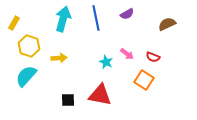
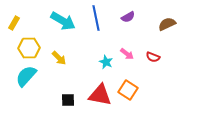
purple semicircle: moved 1 px right, 3 px down
cyan arrow: moved 2 px down; rotated 105 degrees clockwise
yellow hexagon: moved 2 px down; rotated 20 degrees counterclockwise
yellow arrow: rotated 49 degrees clockwise
orange square: moved 16 px left, 10 px down
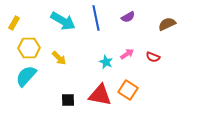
pink arrow: rotated 72 degrees counterclockwise
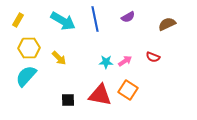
blue line: moved 1 px left, 1 px down
yellow rectangle: moved 4 px right, 3 px up
pink arrow: moved 2 px left, 7 px down
cyan star: rotated 24 degrees counterclockwise
